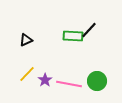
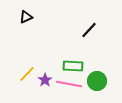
green rectangle: moved 30 px down
black triangle: moved 23 px up
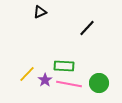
black triangle: moved 14 px right, 5 px up
black line: moved 2 px left, 2 px up
green rectangle: moved 9 px left
green circle: moved 2 px right, 2 px down
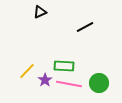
black line: moved 2 px left, 1 px up; rotated 18 degrees clockwise
yellow line: moved 3 px up
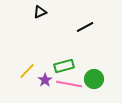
green rectangle: rotated 18 degrees counterclockwise
green circle: moved 5 px left, 4 px up
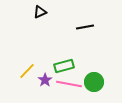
black line: rotated 18 degrees clockwise
green circle: moved 3 px down
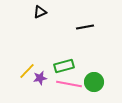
purple star: moved 5 px left, 2 px up; rotated 24 degrees clockwise
